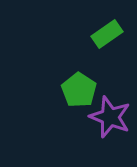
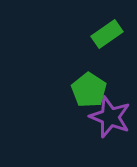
green pentagon: moved 10 px right
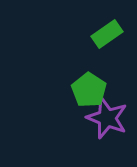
purple star: moved 3 px left, 1 px down
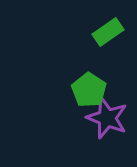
green rectangle: moved 1 px right, 2 px up
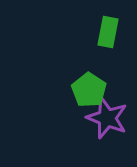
green rectangle: rotated 44 degrees counterclockwise
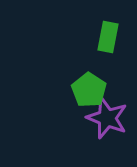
green rectangle: moved 5 px down
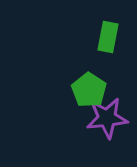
purple star: rotated 27 degrees counterclockwise
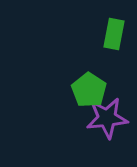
green rectangle: moved 6 px right, 3 px up
